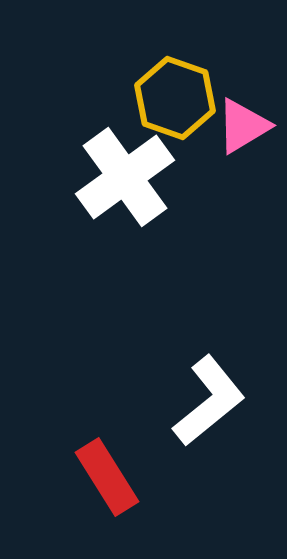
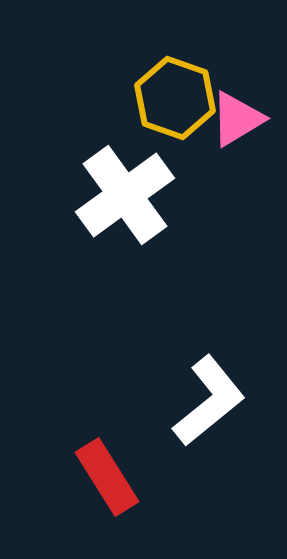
pink triangle: moved 6 px left, 7 px up
white cross: moved 18 px down
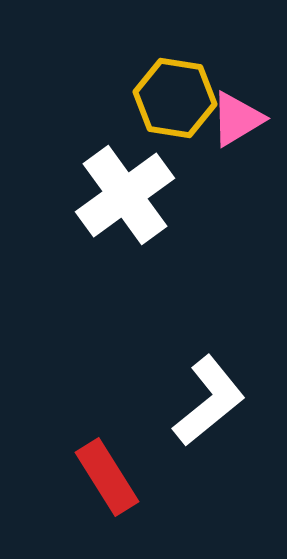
yellow hexagon: rotated 10 degrees counterclockwise
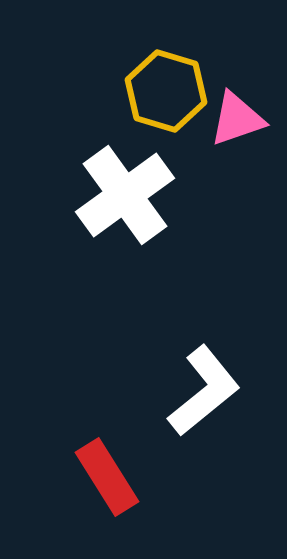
yellow hexagon: moved 9 px left, 7 px up; rotated 8 degrees clockwise
pink triangle: rotated 12 degrees clockwise
white L-shape: moved 5 px left, 10 px up
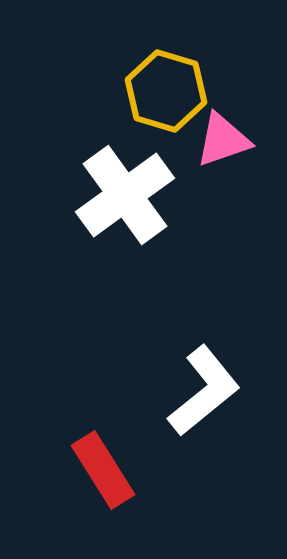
pink triangle: moved 14 px left, 21 px down
red rectangle: moved 4 px left, 7 px up
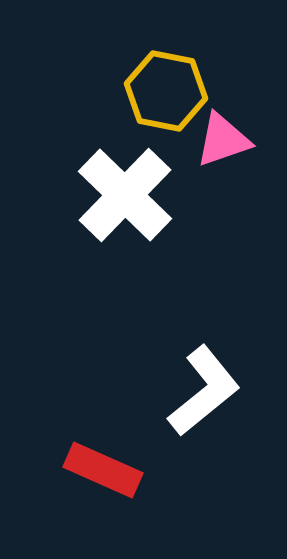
yellow hexagon: rotated 6 degrees counterclockwise
white cross: rotated 10 degrees counterclockwise
red rectangle: rotated 34 degrees counterclockwise
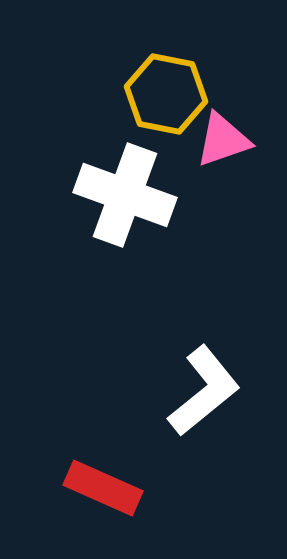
yellow hexagon: moved 3 px down
white cross: rotated 24 degrees counterclockwise
red rectangle: moved 18 px down
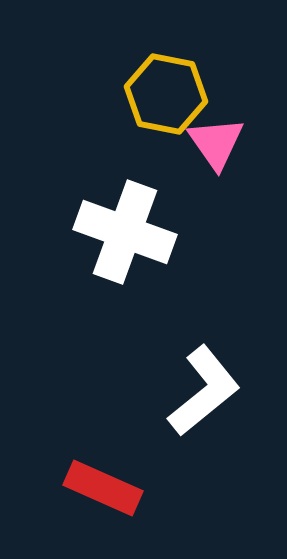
pink triangle: moved 7 px left, 3 px down; rotated 46 degrees counterclockwise
white cross: moved 37 px down
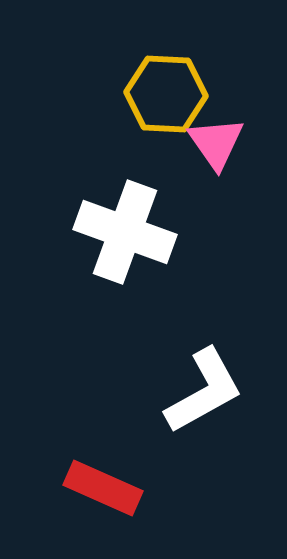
yellow hexagon: rotated 8 degrees counterclockwise
white L-shape: rotated 10 degrees clockwise
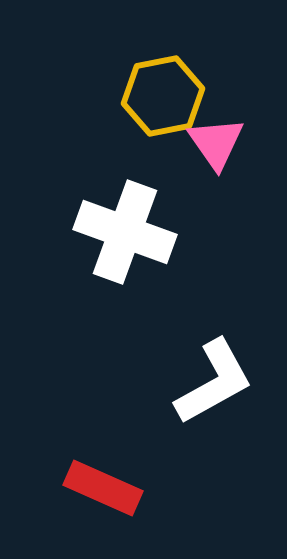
yellow hexagon: moved 3 px left, 2 px down; rotated 14 degrees counterclockwise
white L-shape: moved 10 px right, 9 px up
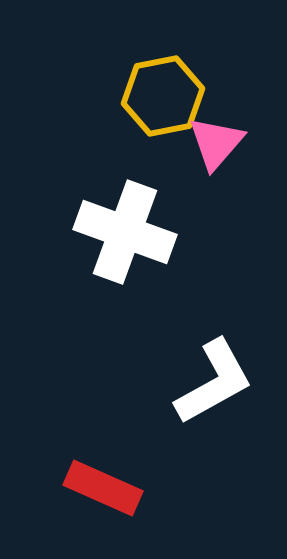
pink triangle: rotated 16 degrees clockwise
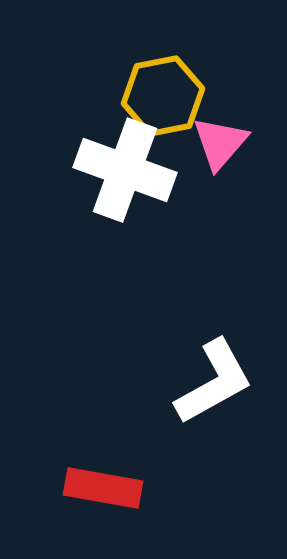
pink triangle: moved 4 px right
white cross: moved 62 px up
red rectangle: rotated 14 degrees counterclockwise
